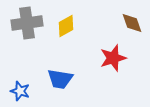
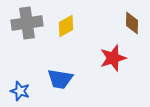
brown diamond: rotated 20 degrees clockwise
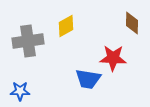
gray cross: moved 1 px right, 18 px down
red star: rotated 20 degrees clockwise
blue trapezoid: moved 28 px right
blue star: rotated 18 degrees counterclockwise
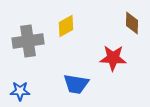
blue trapezoid: moved 12 px left, 5 px down
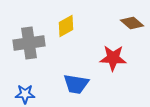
brown diamond: rotated 50 degrees counterclockwise
gray cross: moved 1 px right, 2 px down
blue star: moved 5 px right, 3 px down
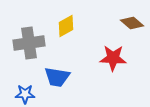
blue trapezoid: moved 19 px left, 7 px up
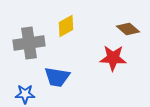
brown diamond: moved 4 px left, 6 px down
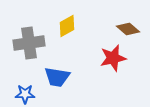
yellow diamond: moved 1 px right
red star: rotated 16 degrees counterclockwise
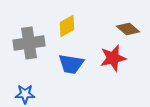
blue trapezoid: moved 14 px right, 13 px up
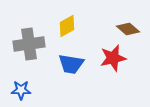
gray cross: moved 1 px down
blue star: moved 4 px left, 4 px up
